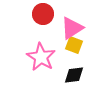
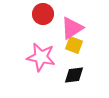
pink star: rotated 20 degrees counterclockwise
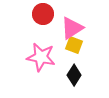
black diamond: rotated 50 degrees counterclockwise
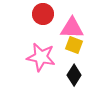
pink triangle: rotated 35 degrees clockwise
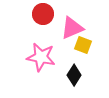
pink triangle: rotated 25 degrees counterclockwise
yellow square: moved 9 px right
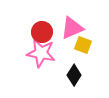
red circle: moved 1 px left, 18 px down
pink star: moved 4 px up
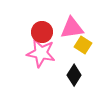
pink triangle: rotated 15 degrees clockwise
yellow square: rotated 12 degrees clockwise
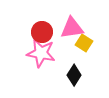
yellow square: moved 1 px right, 2 px up
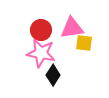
red circle: moved 1 px left, 2 px up
yellow square: rotated 24 degrees counterclockwise
black diamond: moved 21 px left
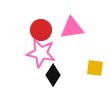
yellow square: moved 11 px right, 25 px down
